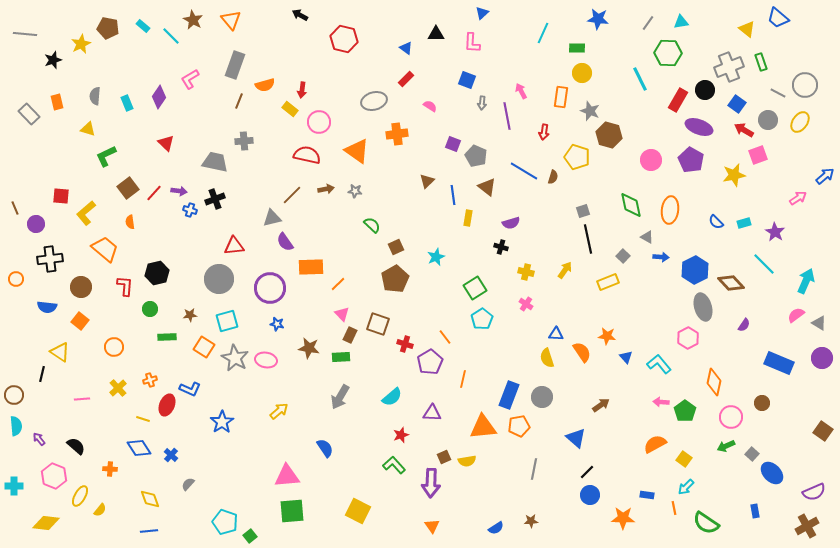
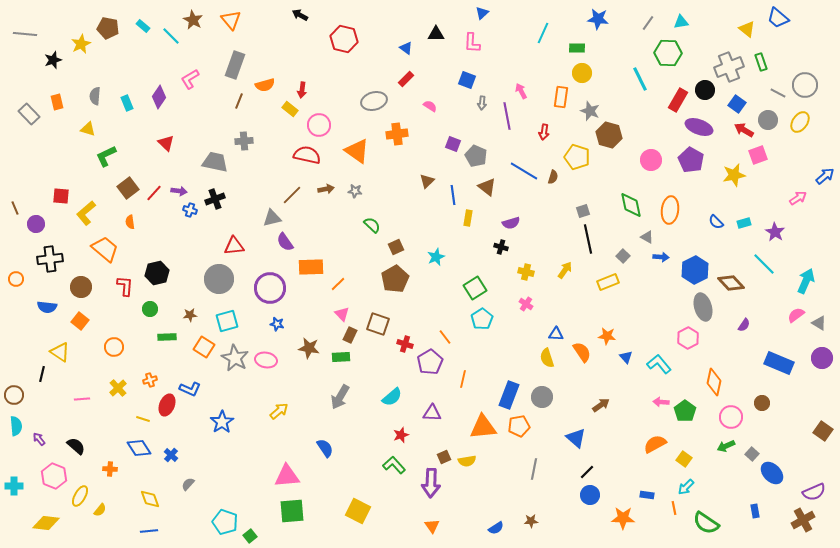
pink circle at (319, 122): moved 3 px down
brown cross at (807, 526): moved 4 px left, 6 px up
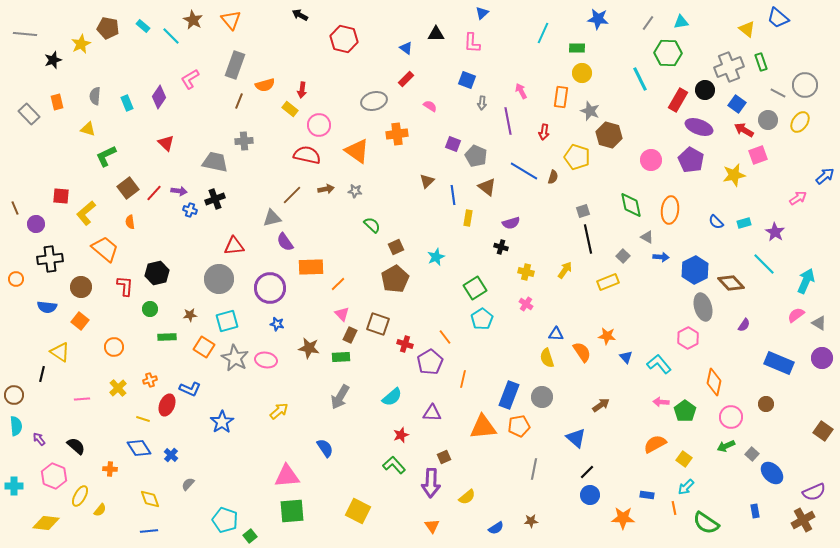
purple line at (507, 116): moved 1 px right, 5 px down
brown circle at (762, 403): moved 4 px right, 1 px down
yellow semicircle at (467, 461): moved 36 px down; rotated 30 degrees counterclockwise
cyan pentagon at (225, 522): moved 2 px up
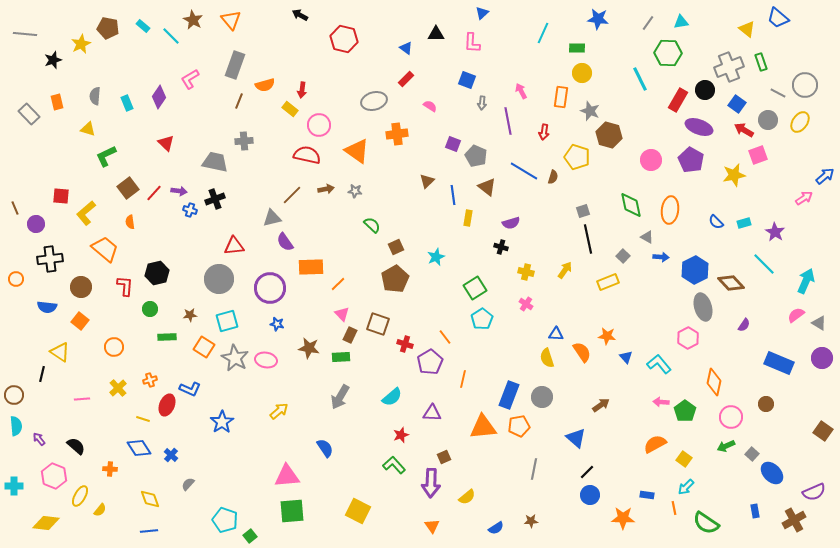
pink arrow at (798, 198): moved 6 px right
brown cross at (803, 520): moved 9 px left
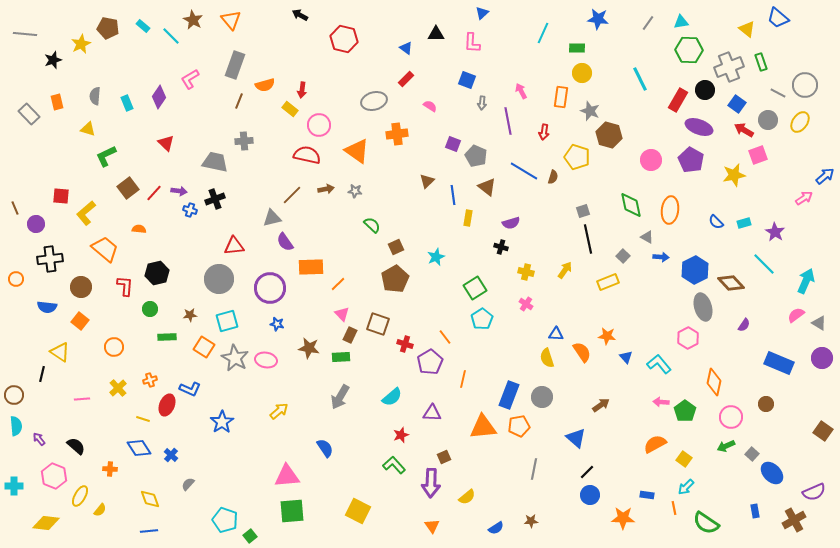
green hexagon at (668, 53): moved 21 px right, 3 px up
orange semicircle at (130, 222): moved 9 px right, 7 px down; rotated 104 degrees clockwise
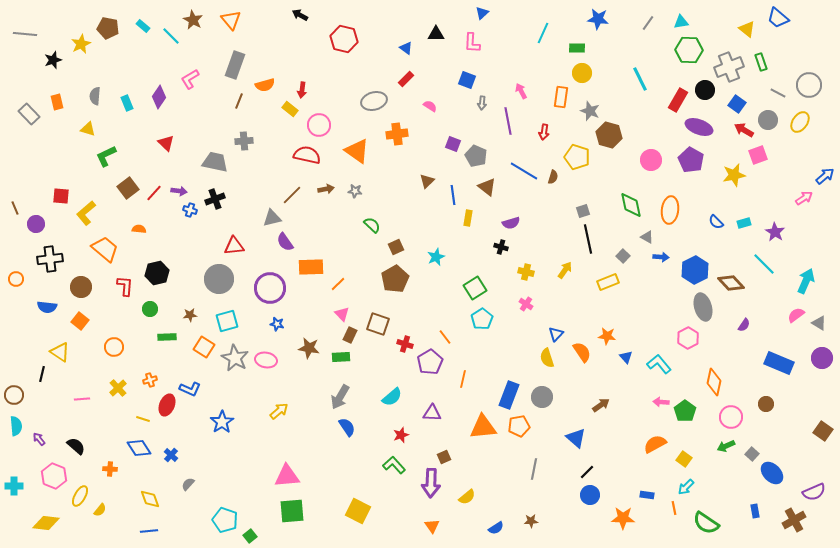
gray circle at (805, 85): moved 4 px right
blue triangle at (556, 334): rotated 49 degrees counterclockwise
blue semicircle at (325, 448): moved 22 px right, 21 px up
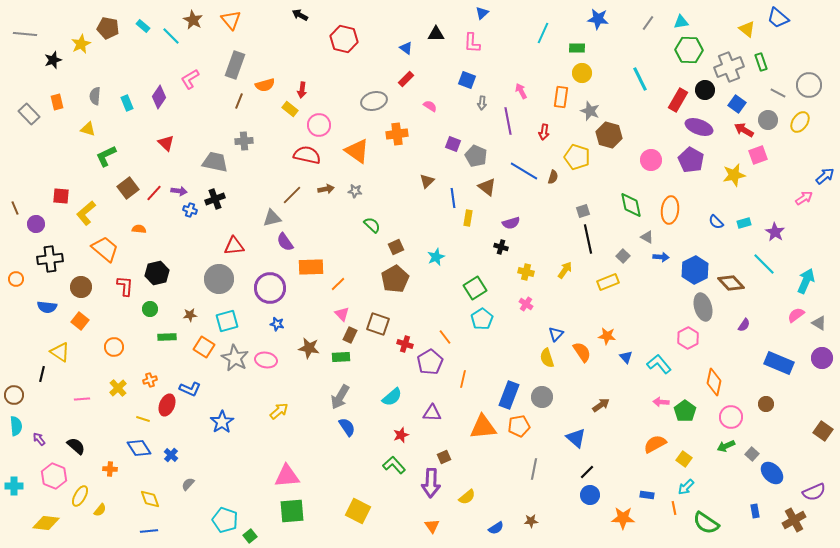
blue line at (453, 195): moved 3 px down
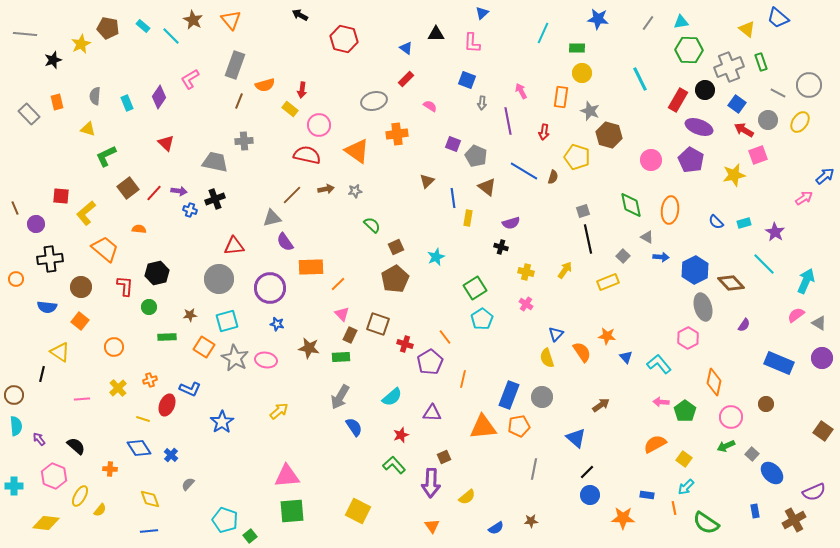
gray star at (355, 191): rotated 16 degrees counterclockwise
green circle at (150, 309): moved 1 px left, 2 px up
blue semicircle at (347, 427): moved 7 px right
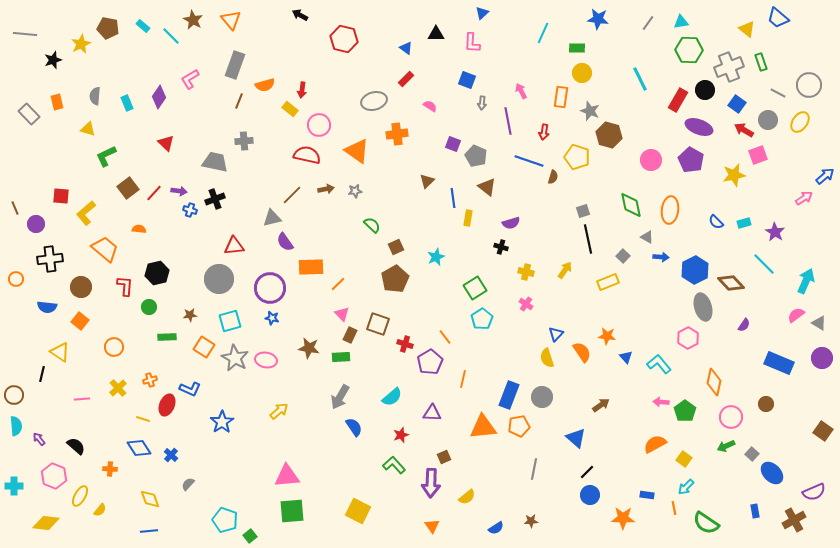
blue line at (524, 171): moved 5 px right, 10 px up; rotated 12 degrees counterclockwise
cyan square at (227, 321): moved 3 px right
blue star at (277, 324): moved 5 px left, 6 px up
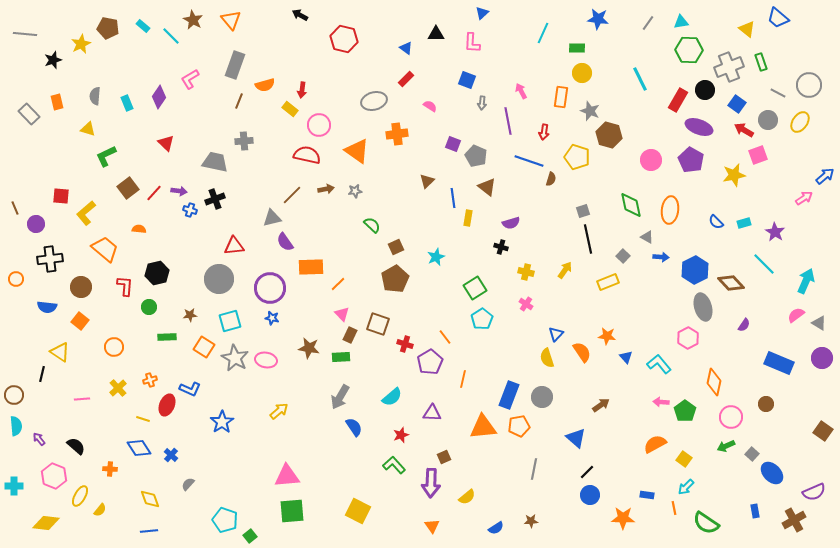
brown semicircle at (553, 177): moved 2 px left, 2 px down
